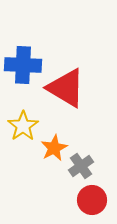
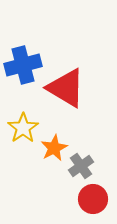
blue cross: rotated 18 degrees counterclockwise
yellow star: moved 2 px down
red circle: moved 1 px right, 1 px up
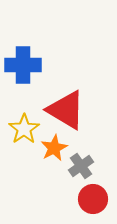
blue cross: rotated 15 degrees clockwise
red triangle: moved 22 px down
yellow star: moved 1 px right, 1 px down
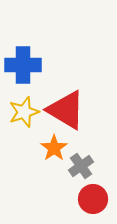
yellow star: moved 17 px up; rotated 16 degrees clockwise
orange star: rotated 8 degrees counterclockwise
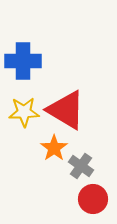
blue cross: moved 4 px up
yellow star: rotated 16 degrees clockwise
gray cross: rotated 20 degrees counterclockwise
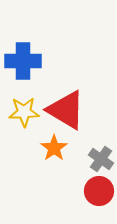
gray cross: moved 20 px right, 7 px up
red circle: moved 6 px right, 8 px up
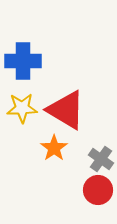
yellow star: moved 2 px left, 4 px up
red circle: moved 1 px left, 1 px up
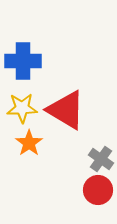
orange star: moved 25 px left, 5 px up
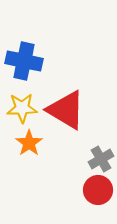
blue cross: moved 1 px right; rotated 12 degrees clockwise
gray cross: rotated 25 degrees clockwise
